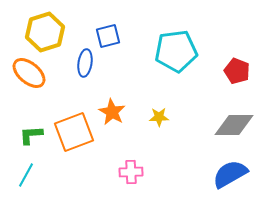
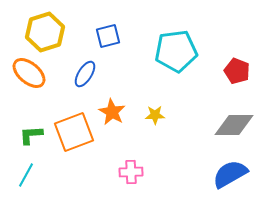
blue ellipse: moved 11 px down; rotated 24 degrees clockwise
yellow star: moved 4 px left, 2 px up
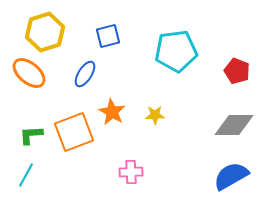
blue semicircle: moved 1 px right, 2 px down
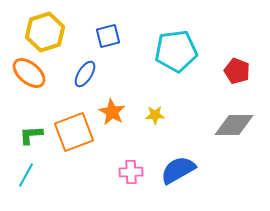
blue semicircle: moved 53 px left, 6 px up
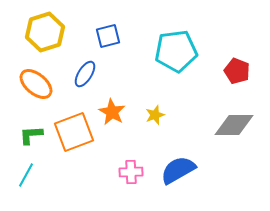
orange ellipse: moved 7 px right, 11 px down
yellow star: rotated 18 degrees counterclockwise
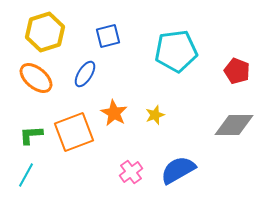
orange ellipse: moved 6 px up
orange star: moved 2 px right, 1 px down
pink cross: rotated 35 degrees counterclockwise
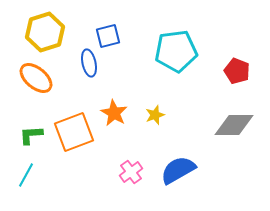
blue ellipse: moved 4 px right, 11 px up; rotated 44 degrees counterclockwise
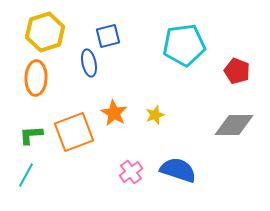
cyan pentagon: moved 8 px right, 6 px up
orange ellipse: rotated 52 degrees clockwise
blue semicircle: rotated 48 degrees clockwise
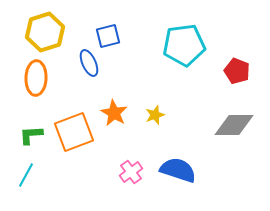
blue ellipse: rotated 12 degrees counterclockwise
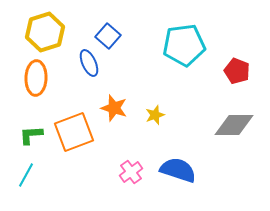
blue square: rotated 35 degrees counterclockwise
orange star: moved 5 px up; rotated 12 degrees counterclockwise
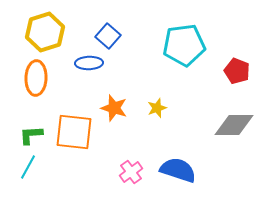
blue ellipse: rotated 68 degrees counterclockwise
yellow star: moved 2 px right, 7 px up
orange square: rotated 27 degrees clockwise
cyan line: moved 2 px right, 8 px up
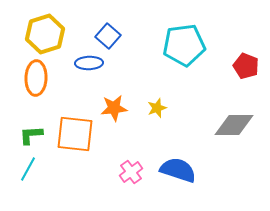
yellow hexagon: moved 2 px down
red pentagon: moved 9 px right, 5 px up
orange star: rotated 24 degrees counterclockwise
orange square: moved 1 px right, 2 px down
cyan line: moved 2 px down
